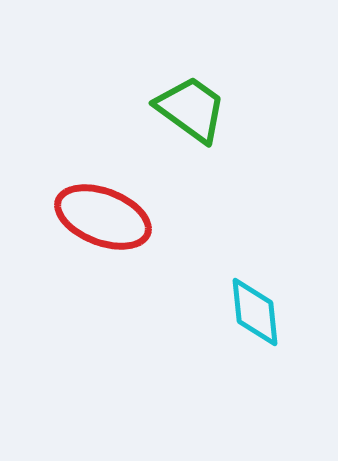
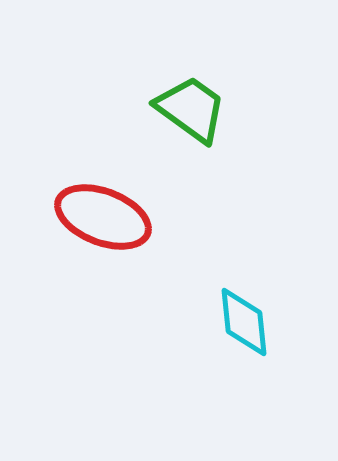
cyan diamond: moved 11 px left, 10 px down
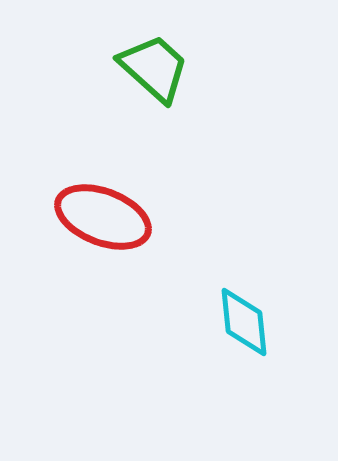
green trapezoid: moved 37 px left, 41 px up; rotated 6 degrees clockwise
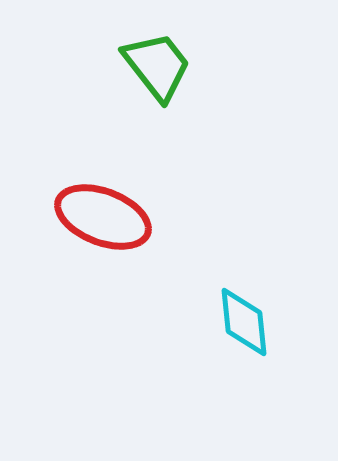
green trapezoid: moved 3 px right, 2 px up; rotated 10 degrees clockwise
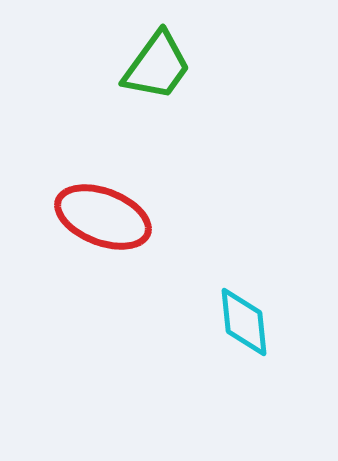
green trapezoid: rotated 74 degrees clockwise
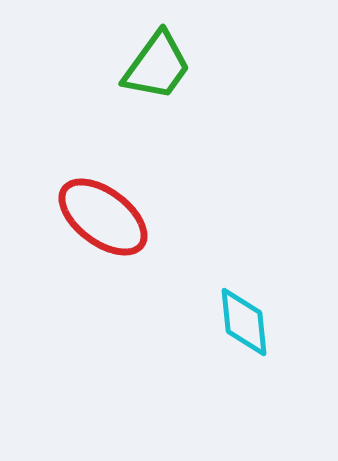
red ellipse: rotated 16 degrees clockwise
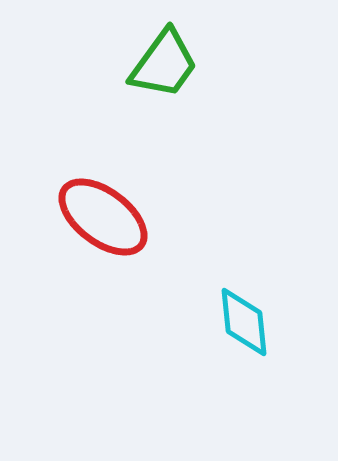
green trapezoid: moved 7 px right, 2 px up
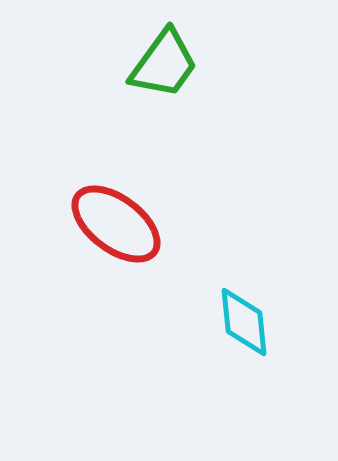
red ellipse: moved 13 px right, 7 px down
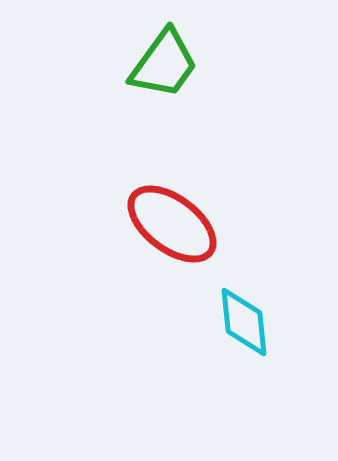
red ellipse: moved 56 px right
